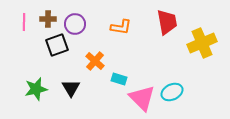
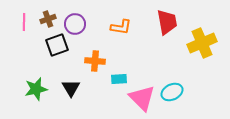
brown cross: rotated 21 degrees counterclockwise
orange cross: rotated 36 degrees counterclockwise
cyan rectangle: rotated 21 degrees counterclockwise
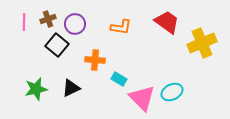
red trapezoid: rotated 44 degrees counterclockwise
black square: rotated 30 degrees counterclockwise
orange cross: moved 1 px up
cyan rectangle: rotated 35 degrees clockwise
black triangle: rotated 36 degrees clockwise
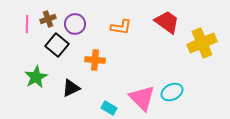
pink line: moved 3 px right, 2 px down
cyan rectangle: moved 10 px left, 29 px down
green star: moved 12 px up; rotated 15 degrees counterclockwise
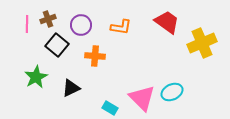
purple circle: moved 6 px right, 1 px down
orange cross: moved 4 px up
cyan rectangle: moved 1 px right
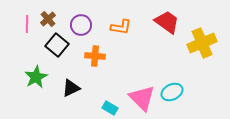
brown cross: rotated 21 degrees counterclockwise
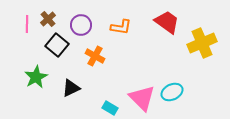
orange cross: rotated 24 degrees clockwise
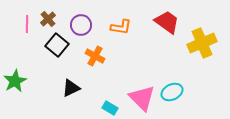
green star: moved 21 px left, 4 px down
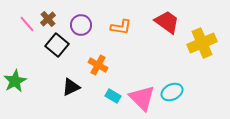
pink line: rotated 42 degrees counterclockwise
orange cross: moved 3 px right, 9 px down
black triangle: moved 1 px up
cyan rectangle: moved 3 px right, 12 px up
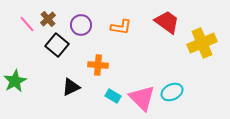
orange cross: rotated 24 degrees counterclockwise
